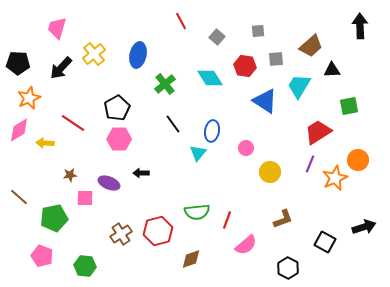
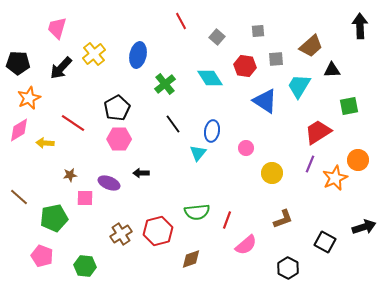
yellow circle at (270, 172): moved 2 px right, 1 px down
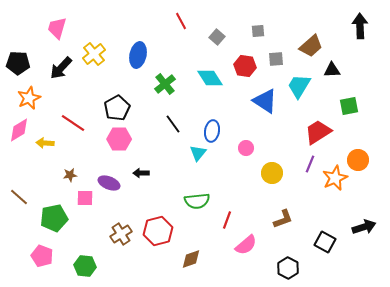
green semicircle at (197, 212): moved 11 px up
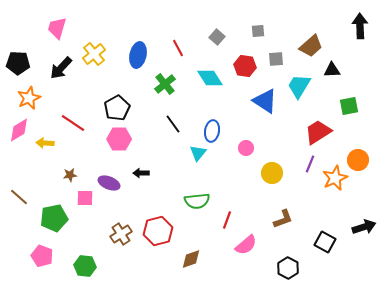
red line at (181, 21): moved 3 px left, 27 px down
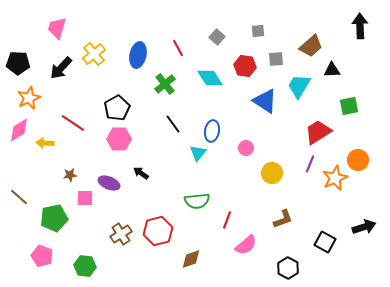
black arrow at (141, 173): rotated 35 degrees clockwise
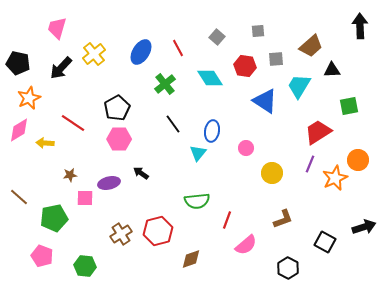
blue ellipse at (138, 55): moved 3 px right, 3 px up; rotated 20 degrees clockwise
black pentagon at (18, 63): rotated 10 degrees clockwise
purple ellipse at (109, 183): rotated 35 degrees counterclockwise
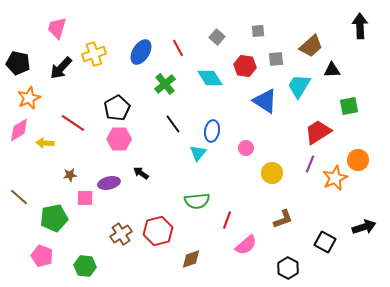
yellow cross at (94, 54): rotated 20 degrees clockwise
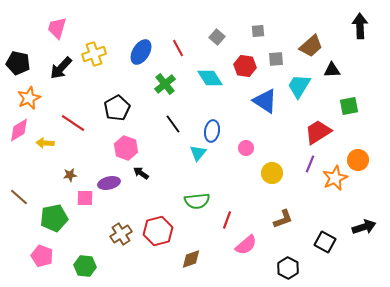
pink hexagon at (119, 139): moved 7 px right, 9 px down; rotated 20 degrees clockwise
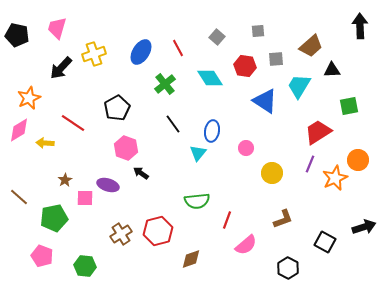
black pentagon at (18, 63): moved 1 px left, 28 px up
brown star at (70, 175): moved 5 px left, 5 px down; rotated 24 degrees counterclockwise
purple ellipse at (109, 183): moved 1 px left, 2 px down; rotated 30 degrees clockwise
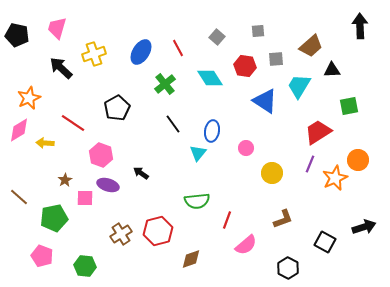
black arrow at (61, 68): rotated 90 degrees clockwise
pink hexagon at (126, 148): moved 25 px left, 7 px down
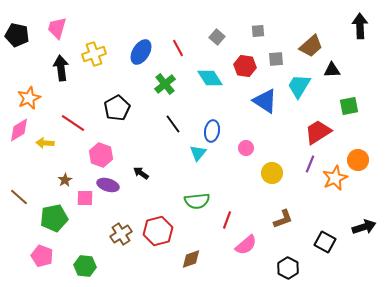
black arrow at (61, 68): rotated 40 degrees clockwise
